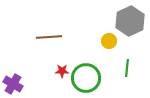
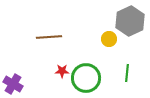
yellow circle: moved 2 px up
green line: moved 5 px down
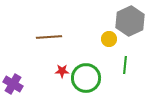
green line: moved 2 px left, 8 px up
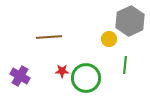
purple cross: moved 7 px right, 8 px up
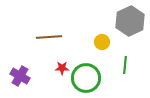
yellow circle: moved 7 px left, 3 px down
red star: moved 3 px up
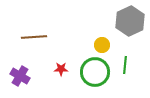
brown line: moved 15 px left
yellow circle: moved 3 px down
red star: moved 1 px left, 1 px down
green circle: moved 9 px right, 6 px up
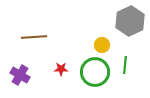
purple cross: moved 1 px up
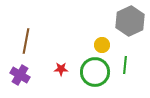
brown line: moved 8 px left, 4 px down; rotated 75 degrees counterclockwise
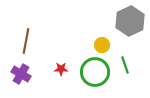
green line: rotated 24 degrees counterclockwise
purple cross: moved 1 px right, 1 px up
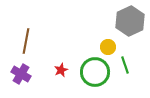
yellow circle: moved 6 px right, 2 px down
red star: moved 1 px down; rotated 24 degrees counterclockwise
